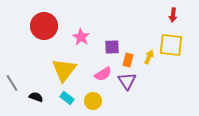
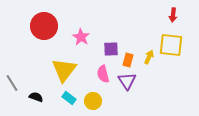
purple square: moved 1 px left, 2 px down
pink semicircle: rotated 108 degrees clockwise
cyan rectangle: moved 2 px right
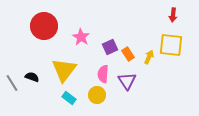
purple square: moved 1 px left, 2 px up; rotated 21 degrees counterclockwise
orange rectangle: moved 6 px up; rotated 48 degrees counterclockwise
pink semicircle: rotated 18 degrees clockwise
black semicircle: moved 4 px left, 20 px up
yellow circle: moved 4 px right, 6 px up
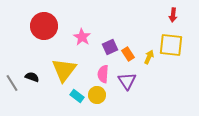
pink star: moved 1 px right
cyan rectangle: moved 8 px right, 2 px up
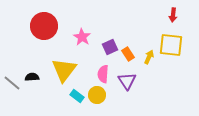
black semicircle: rotated 24 degrees counterclockwise
gray line: rotated 18 degrees counterclockwise
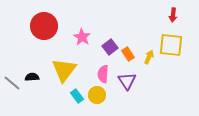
purple square: rotated 14 degrees counterclockwise
cyan rectangle: rotated 16 degrees clockwise
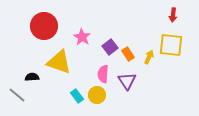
yellow triangle: moved 5 px left, 8 px up; rotated 48 degrees counterclockwise
gray line: moved 5 px right, 12 px down
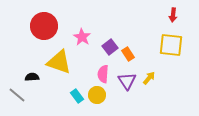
yellow arrow: moved 21 px down; rotated 16 degrees clockwise
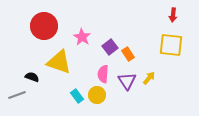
black semicircle: rotated 24 degrees clockwise
gray line: rotated 60 degrees counterclockwise
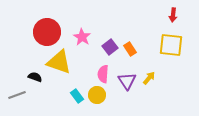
red circle: moved 3 px right, 6 px down
orange rectangle: moved 2 px right, 5 px up
black semicircle: moved 3 px right
